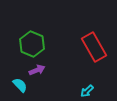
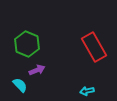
green hexagon: moved 5 px left
cyan arrow: rotated 32 degrees clockwise
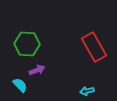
green hexagon: rotated 20 degrees counterclockwise
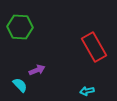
green hexagon: moved 7 px left, 17 px up
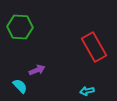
cyan semicircle: moved 1 px down
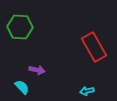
purple arrow: rotated 35 degrees clockwise
cyan semicircle: moved 2 px right, 1 px down
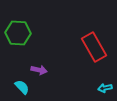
green hexagon: moved 2 px left, 6 px down
purple arrow: moved 2 px right
cyan arrow: moved 18 px right, 3 px up
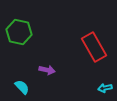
green hexagon: moved 1 px right, 1 px up; rotated 10 degrees clockwise
purple arrow: moved 8 px right
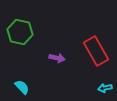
green hexagon: moved 1 px right
red rectangle: moved 2 px right, 4 px down
purple arrow: moved 10 px right, 12 px up
